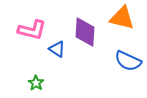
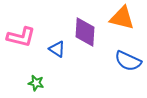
pink L-shape: moved 11 px left, 7 px down
green star: rotated 21 degrees counterclockwise
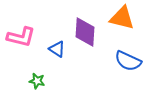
green star: moved 1 px right, 2 px up
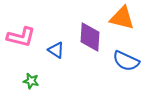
purple diamond: moved 5 px right, 5 px down
blue triangle: moved 1 px left, 1 px down
blue semicircle: moved 2 px left
green star: moved 6 px left
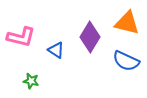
orange triangle: moved 5 px right, 5 px down
purple diamond: rotated 28 degrees clockwise
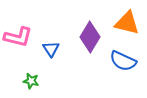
pink L-shape: moved 3 px left
blue triangle: moved 5 px left, 1 px up; rotated 24 degrees clockwise
blue semicircle: moved 3 px left
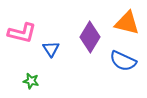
pink L-shape: moved 4 px right, 4 px up
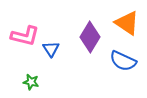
orange triangle: rotated 20 degrees clockwise
pink L-shape: moved 3 px right, 3 px down
green star: moved 1 px down
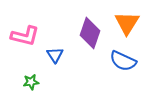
orange triangle: rotated 28 degrees clockwise
purple diamond: moved 4 px up; rotated 12 degrees counterclockwise
blue triangle: moved 4 px right, 6 px down
green star: rotated 21 degrees counterclockwise
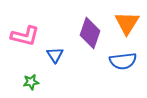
blue semicircle: rotated 32 degrees counterclockwise
